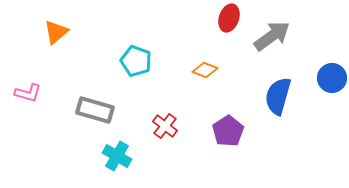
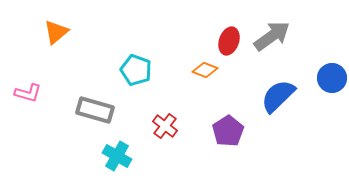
red ellipse: moved 23 px down
cyan pentagon: moved 9 px down
blue semicircle: rotated 30 degrees clockwise
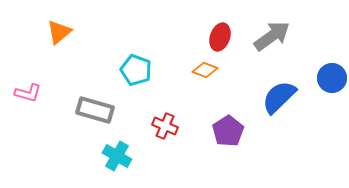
orange triangle: moved 3 px right
red ellipse: moved 9 px left, 4 px up
blue semicircle: moved 1 px right, 1 px down
red cross: rotated 15 degrees counterclockwise
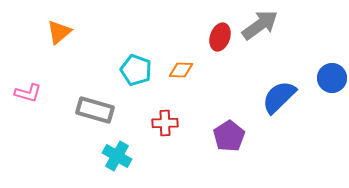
gray arrow: moved 12 px left, 11 px up
orange diamond: moved 24 px left; rotated 20 degrees counterclockwise
red cross: moved 3 px up; rotated 25 degrees counterclockwise
purple pentagon: moved 1 px right, 5 px down
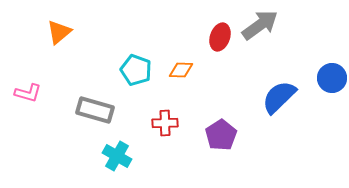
purple pentagon: moved 8 px left, 1 px up
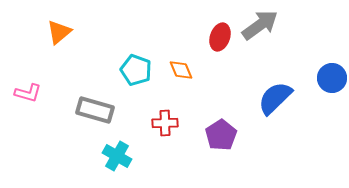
orange diamond: rotated 65 degrees clockwise
blue semicircle: moved 4 px left, 1 px down
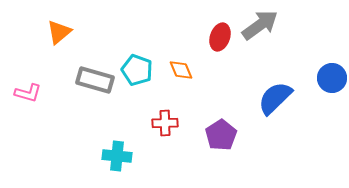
cyan pentagon: moved 1 px right
gray rectangle: moved 30 px up
cyan cross: rotated 24 degrees counterclockwise
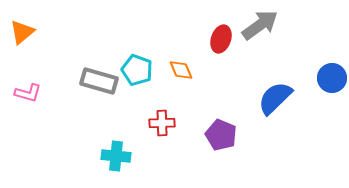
orange triangle: moved 37 px left
red ellipse: moved 1 px right, 2 px down
gray rectangle: moved 4 px right, 1 px down
red cross: moved 3 px left
purple pentagon: rotated 16 degrees counterclockwise
cyan cross: moved 1 px left
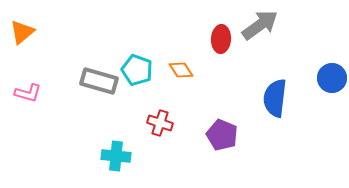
red ellipse: rotated 16 degrees counterclockwise
orange diamond: rotated 10 degrees counterclockwise
blue semicircle: rotated 39 degrees counterclockwise
red cross: moved 2 px left; rotated 20 degrees clockwise
purple pentagon: moved 1 px right
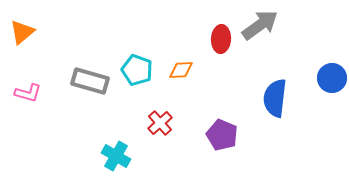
orange diamond: rotated 60 degrees counterclockwise
gray rectangle: moved 9 px left
red cross: rotated 30 degrees clockwise
cyan cross: rotated 24 degrees clockwise
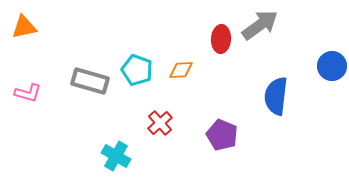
orange triangle: moved 2 px right, 5 px up; rotated 28 degrees clockwise
blue circle: moved 12 px up
blue semicircle: moved 1 px right, 2 px up
